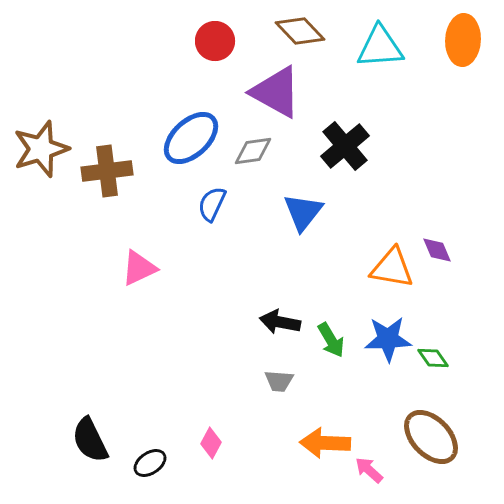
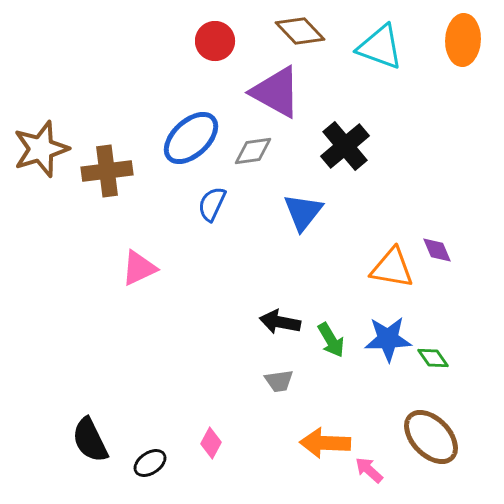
cyan triangle: rotated 24 degrees clockwise
gray trapezoid: rotated 12 degrees counterclockwise
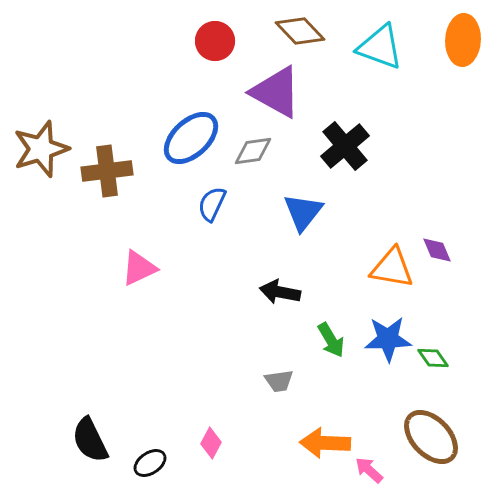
black arrow: moved 30 px up
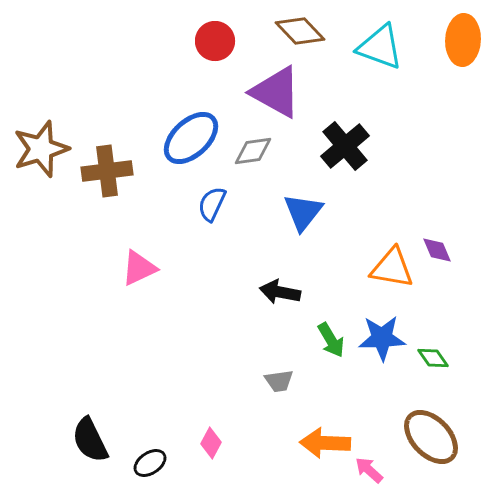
blue star: moved 6 px left, 1 px up
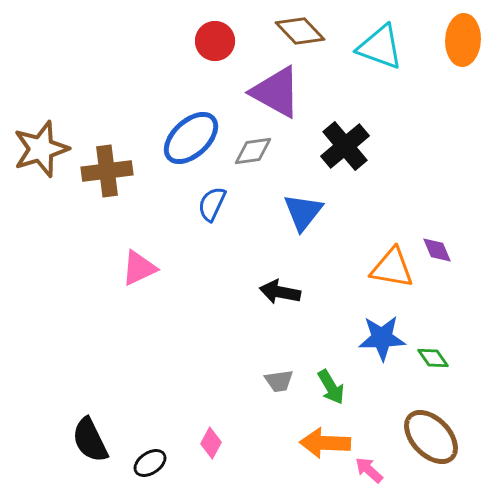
green arrow: moved 47 px down
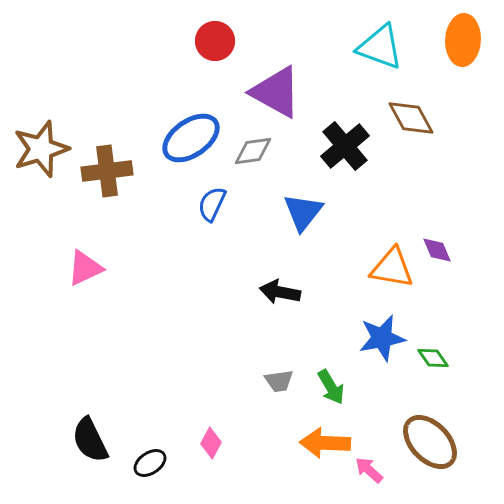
brown diamond: moved 111 px right, 87 px down; rotated 15 degrees clockwise
blue ellipse: rotated 8 degrees clockwise
pink triangle: moved 54 px left
blue star: rotated 9 degrees counterclockwise
brown ellipse: moved 1 px left, 5 px down
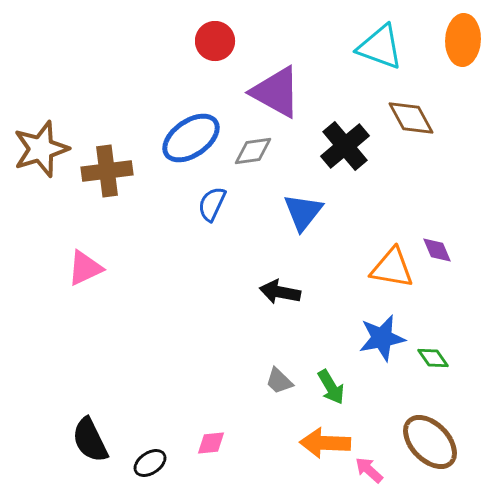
gray trapezoid: rotated 52 degrees clockwise
pink diamond: rotated 56 degrees clockwise
